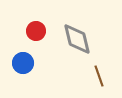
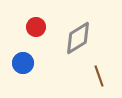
red circle: moved 4 px up
gray diamond: moved 1 px right, 1 px up; rotated 72 degrees clockwise
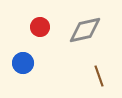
red circle: moved 4 px right
gray diamond: moved 7 px right, 8 px up; rotated 20 degrees clockwise
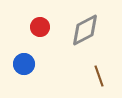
gray diamond: rotated 16 degrees counterclockwise
blue circle: moved 1 px right, 1 px down
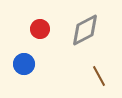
red circle: moved 2 px down
brown line: rotated 10 degrees counterclockwise
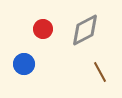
red circle: moved 3 px right
brown line: moved 1 px right, 4 px up
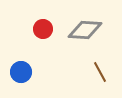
gray diamond: rotated 32 degrees clockwise
blue circle: moved 3 px left, 8 px down
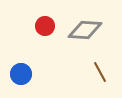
red circle: moved 2 px right, 3 px up
blue circle: moved 2 px down
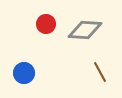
red circle: moved 1 px right, 2 px up
blue circle: moved 3 px right, 1 px up
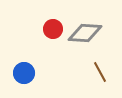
red circle: moved 7 px right, 5 px down
gray diamond: moved 3 px down
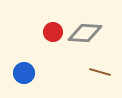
red circle: moved 3 px down
brown line: rotated 45 degrees counterclockwise
